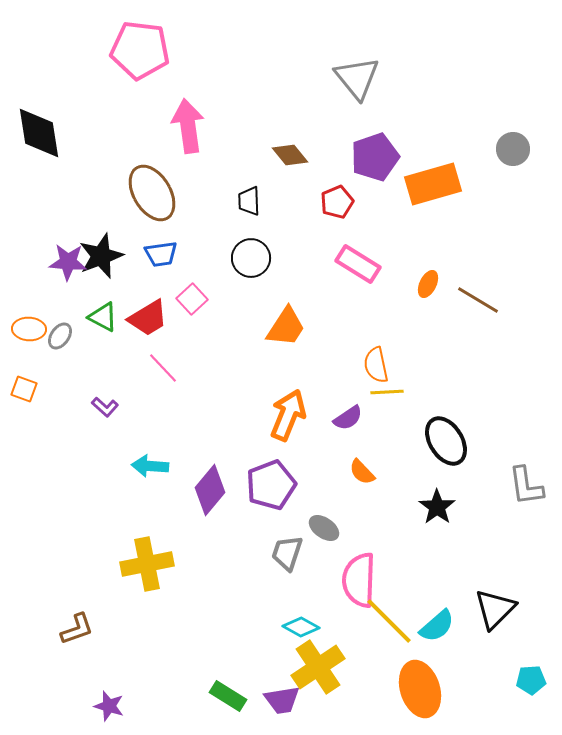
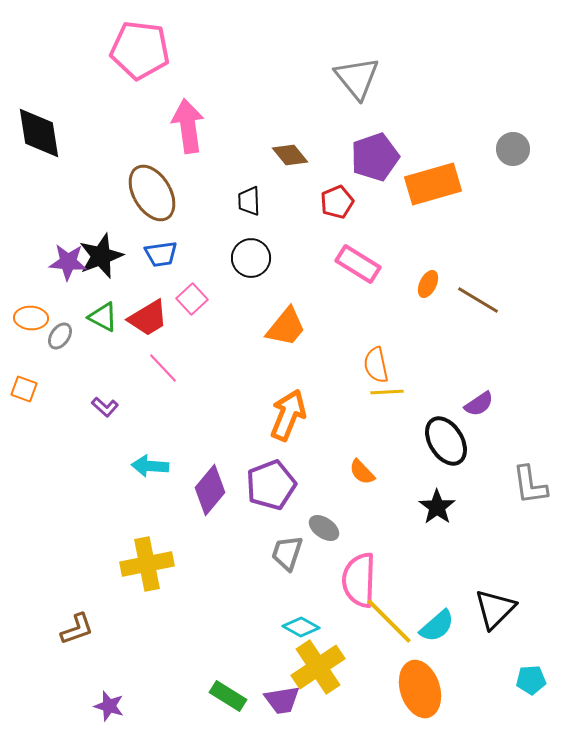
orange trapezoid at (286, 327): rotated 6 degrees clockwise
orange ellipse at (29, 329): moved 2 px right, 11 px up
purple semicircle at (348, 418): moved 131 px right, 14 px up
gray L-shape at (526, 486): moved 4 px right, 1 px up
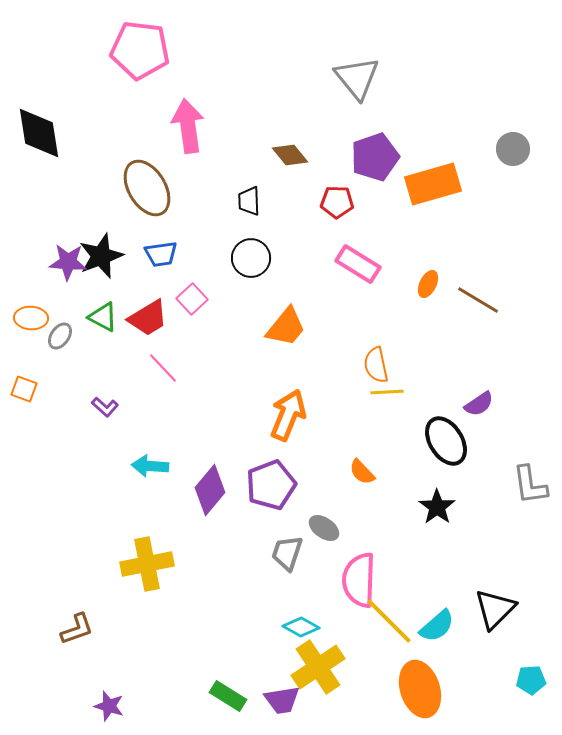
brown ellipse at (152, 193): moved 5 px left, 5 px up
red pentagon at (337, 202): rotated 24 degrees clockwise
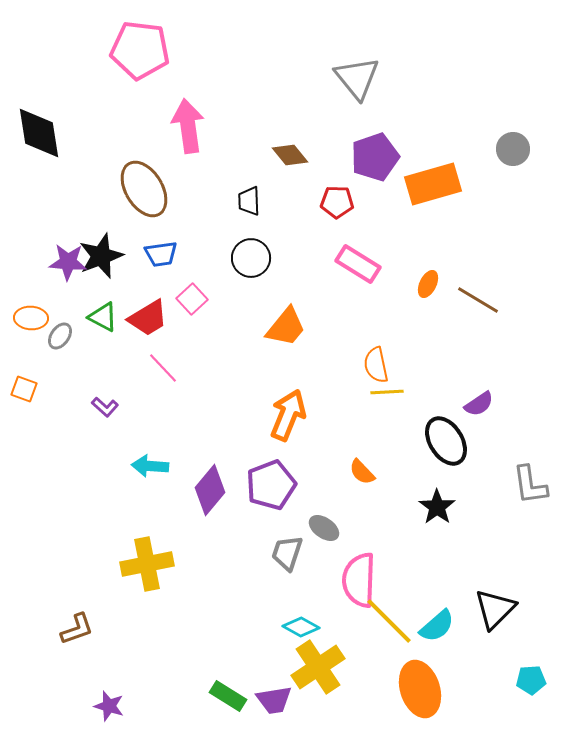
brown ellipse at (147, 188): moved 3 px left, 1 px down
purple trapezoid at (282, 700): moved 8 px left
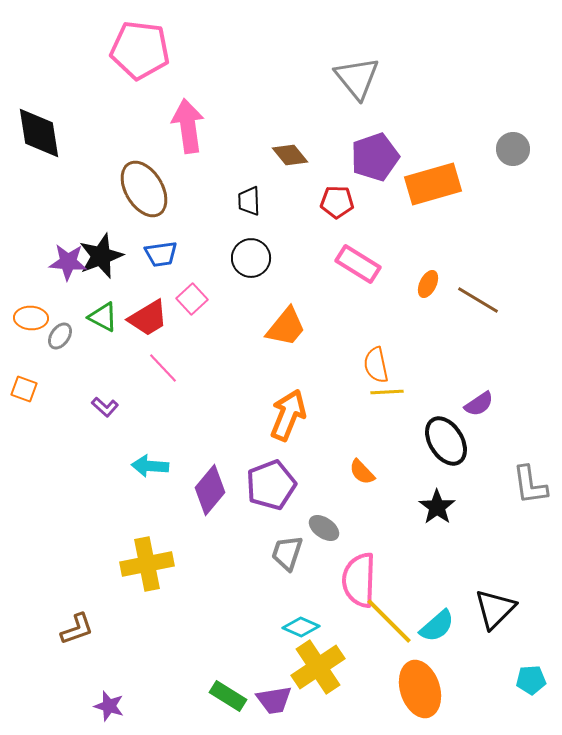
cyan diamond at (301, 627): rotated 6 degrees counterclockwise
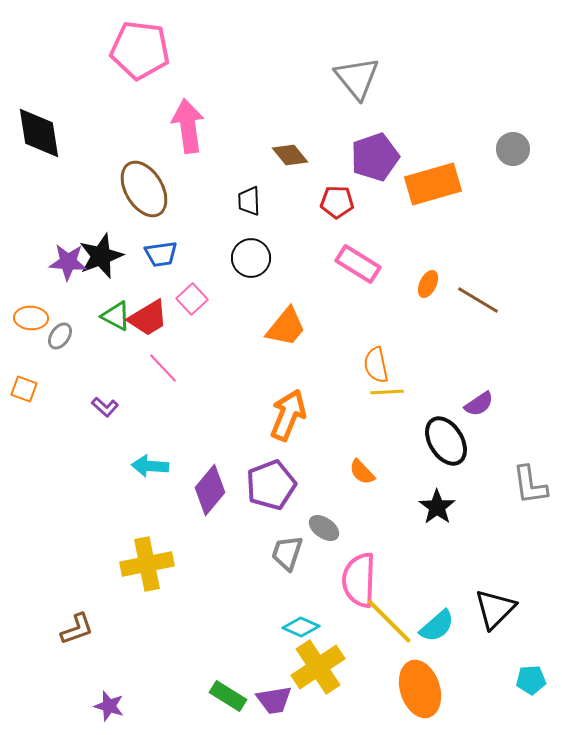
green triangle at (103, 317): moved 13 px right, 1 px up
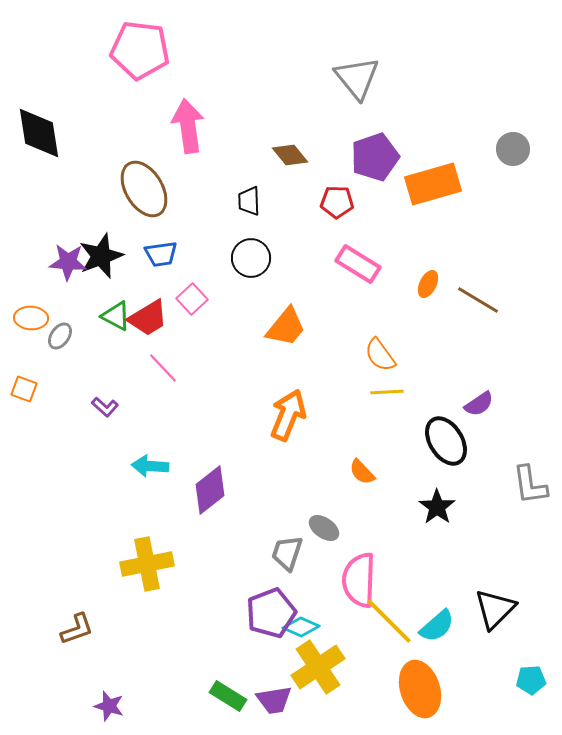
orange semicircle at (376, 365): moved 4 px right, 10 px up; rotated 24 degrees counterclockwise
purple pentagon at (271, 485): moved 128 px down
purple diamond at (210, 490): rotated 12 degrees clockwise
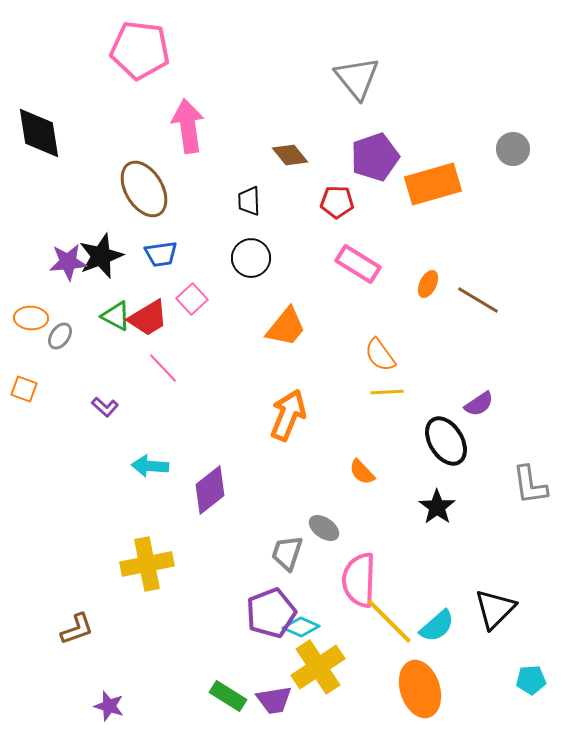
purple star at (68, 262): rotated 9 degrees counterclockwise
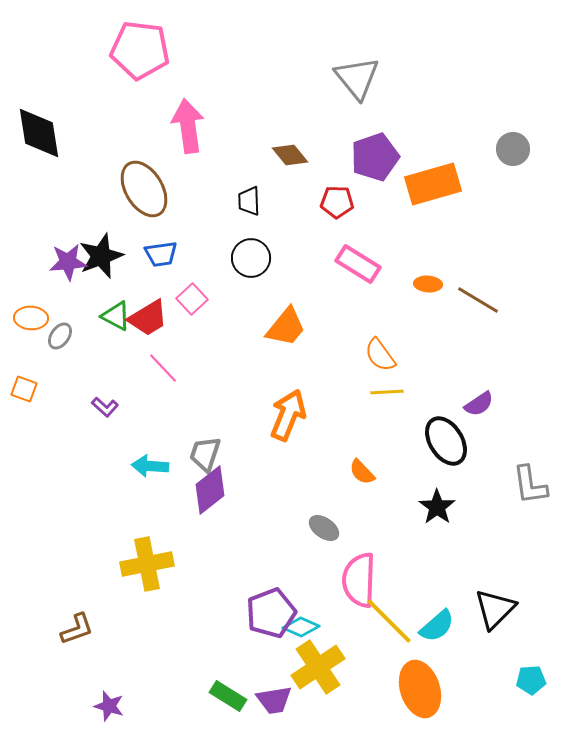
orange ellipse at (428, 284): rotated 68 degrees clockwise
gray trapezoid at (287, 553): moved 82 px left, 99 px up
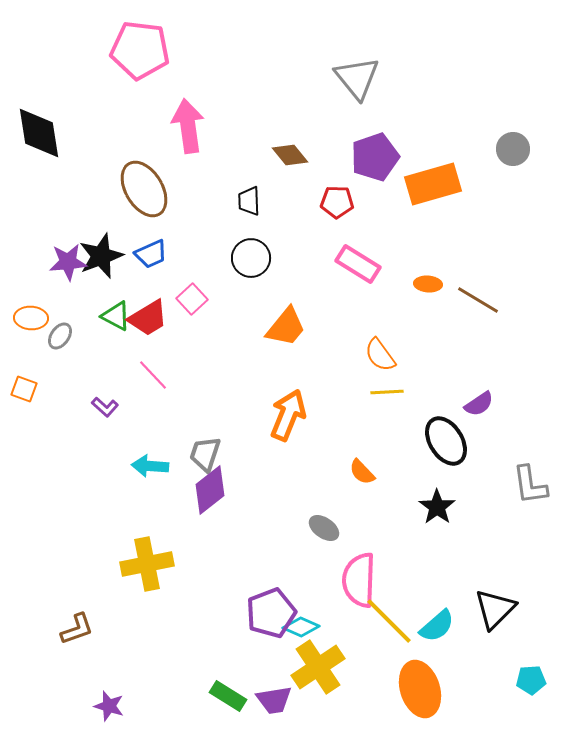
blue trapezoid at (161, 254): moved 10 px left; rotated 16 degrees counterclockwise
pink line at (163, 368): moved 10 px left, 7 px down
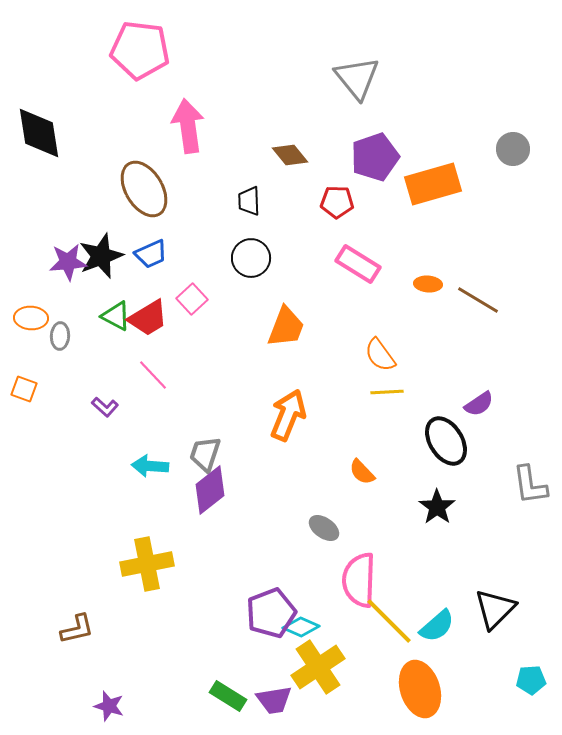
orange trapezoid at (286, 327): rotated 18 degrees counterclockwise
gray ellipse at (60, 336): rotated 32 degrees counterclockwise
brown L-shape at (77, 629): rotated 6 degrees clockwise
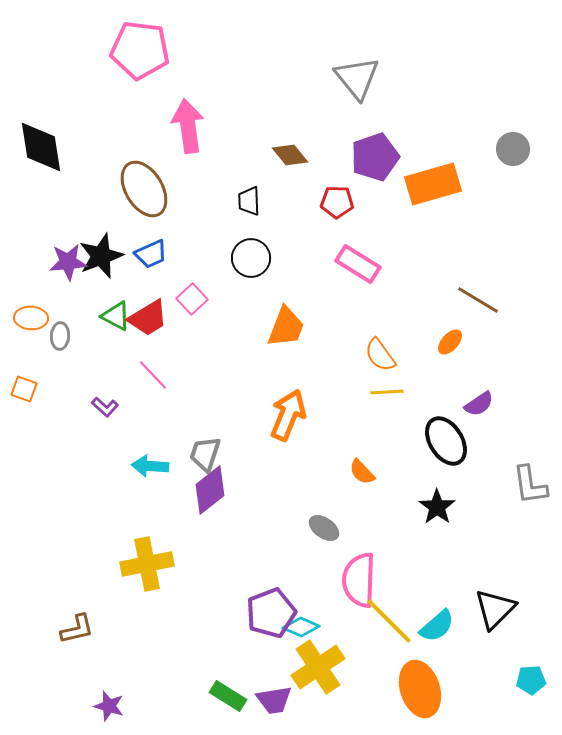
black diamond at (39, 133): moved 2 px right, 14 px down
orange ellipse at (428, 284): moved 22 px right, 58 px down; rotated 52 degrees counterclockwise
